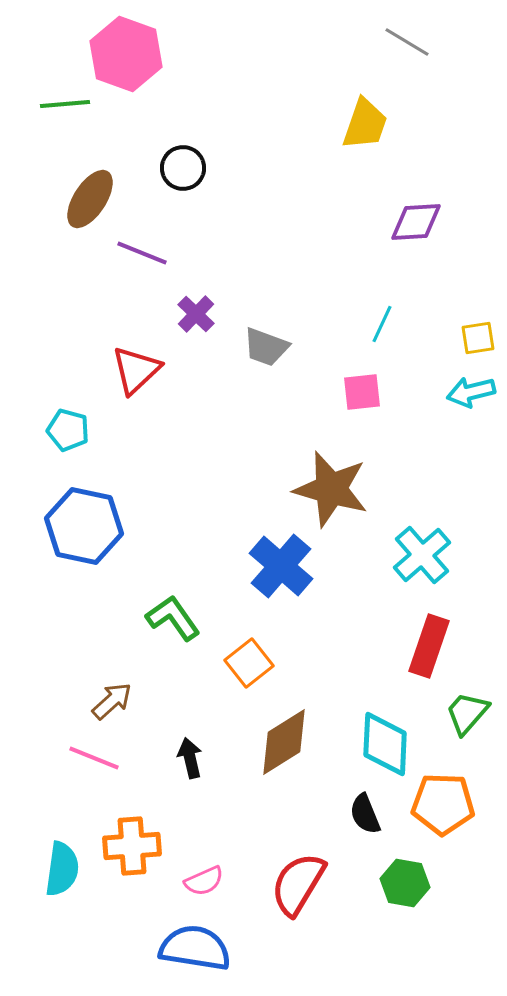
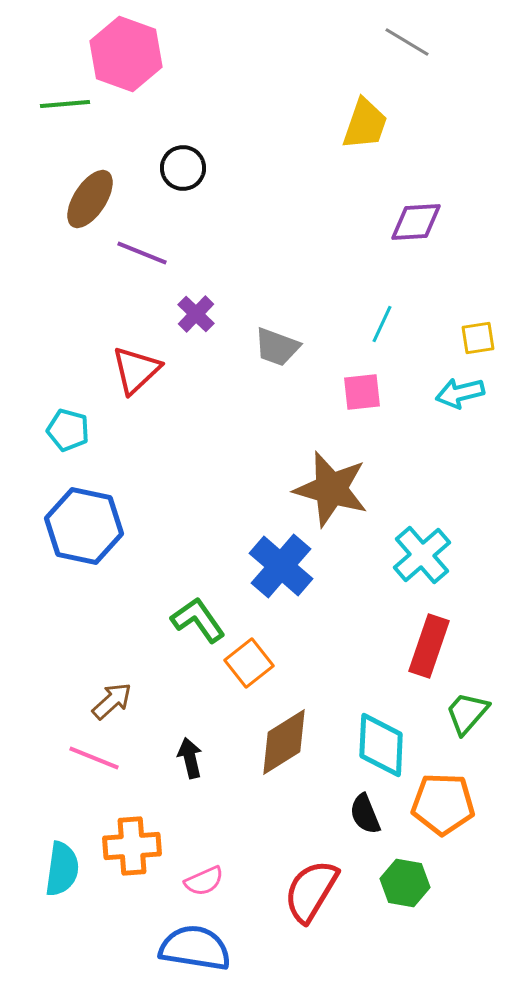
gray trapezoid: moved 11 px right
cyan arrow: moved 11 px left, 1 px down
green L-shape: moved 25 px right, 2 px down
cyan diamond: moved 4 px left, 1 px down
red semicircle: moved 13 px right, 7 px down
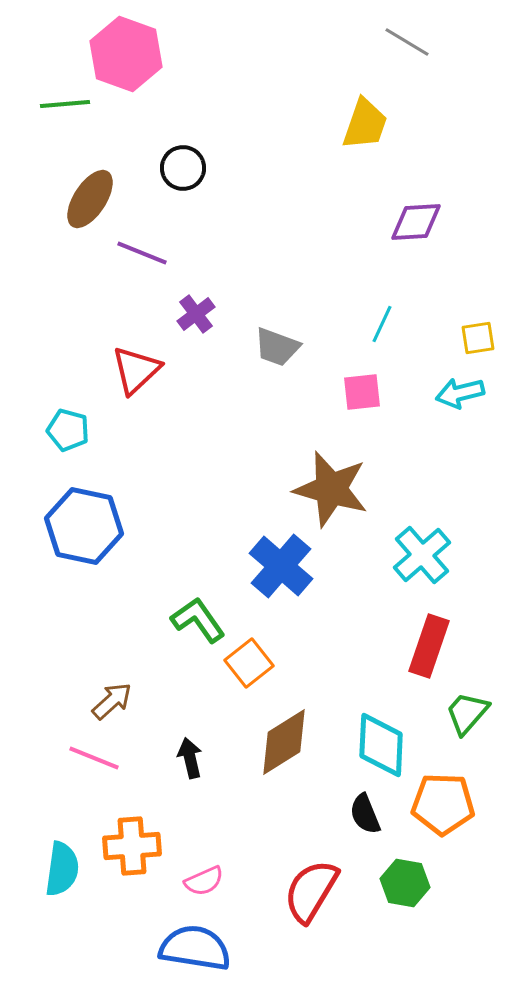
purple cross: rotated 9 degrees clockwise
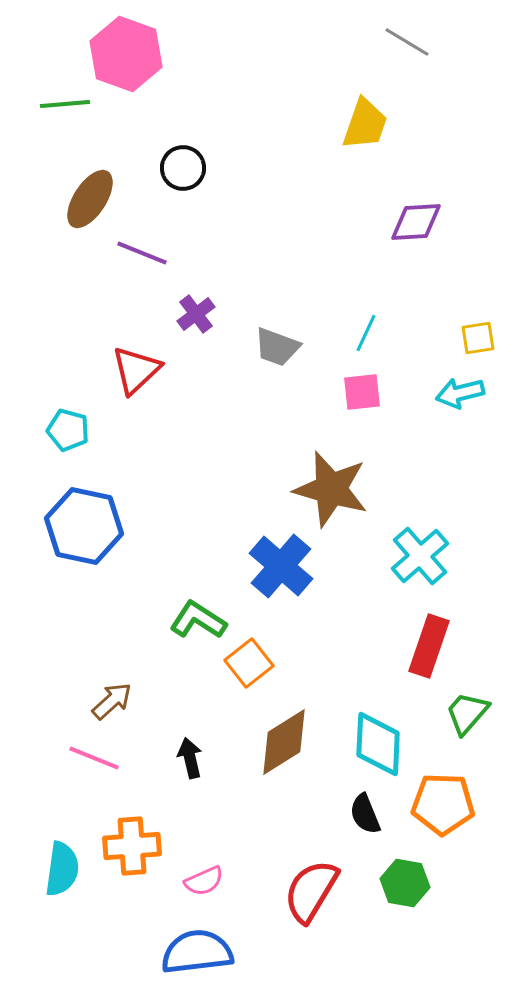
cyan line: moved 16 px left, 9 px down
cyan cross: moved 2 px left, 1 px down
green L-shape: rotated 22 degrees counterclockwise
cyan diamond: moved 3 px left, 1 px up
blue semicircle: moved 2 px right, 4 px down; rotated 16 degrees counterclockwise
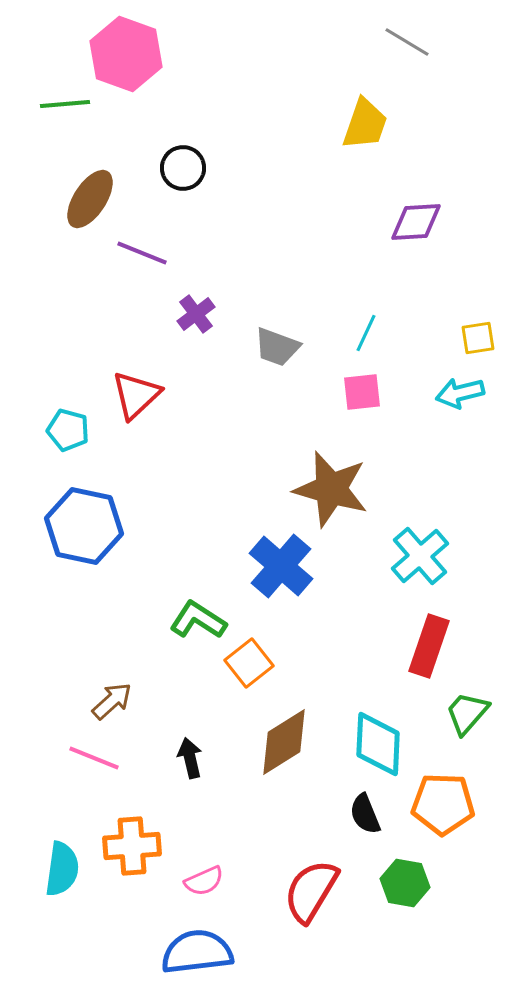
red triangle: moved 25 px down
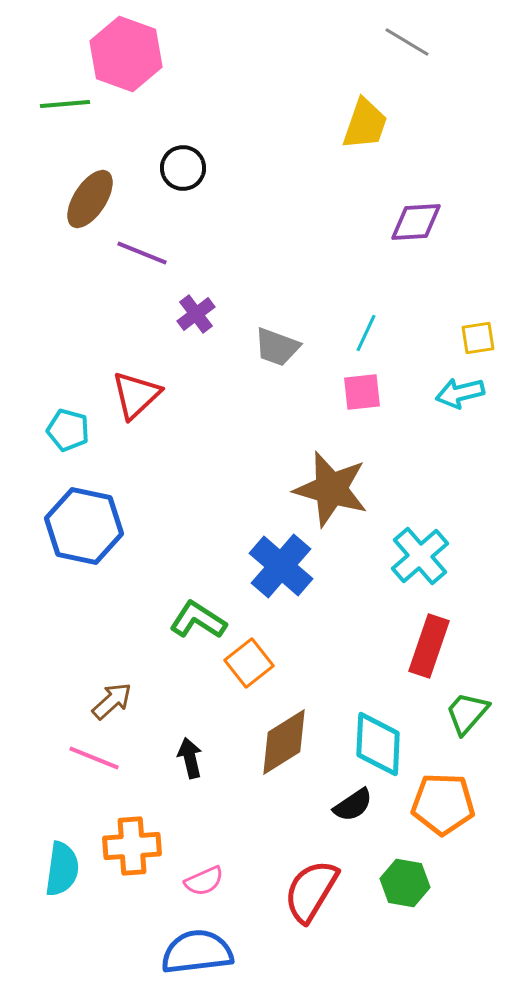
black semicircle: moved 12 px left, 9 px up; rotated 102 degrees counterclockwise
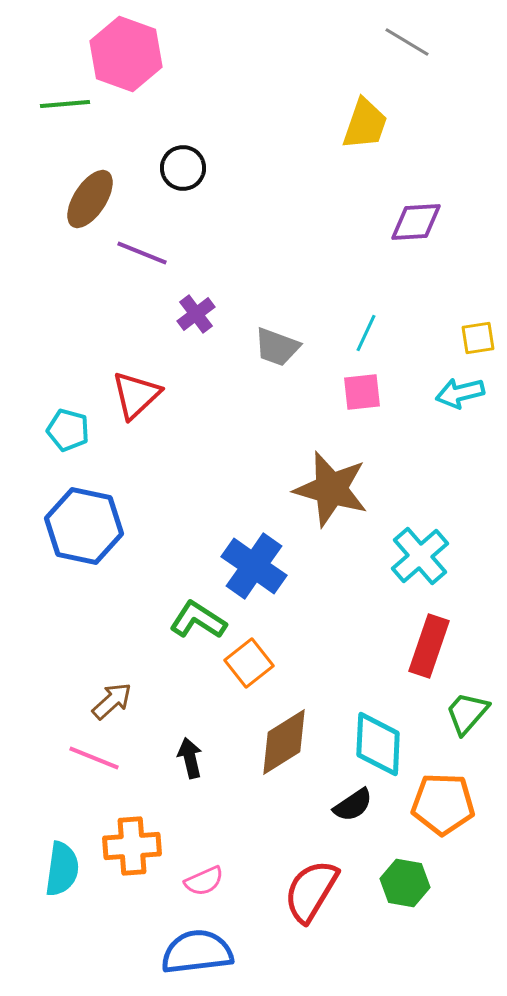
blue cross: moved 27 px left; rotated 6 degrees counterclockwise
